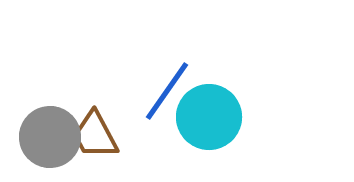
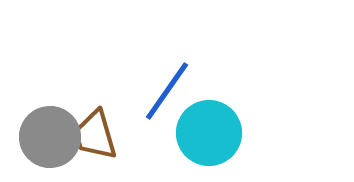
cyan circle: moved 16 px down
brown trapezoid: rotated 12 degrees clockwise
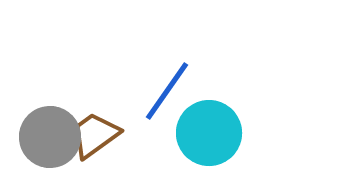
brown trapezoid: rotated 70 degrees clockwise
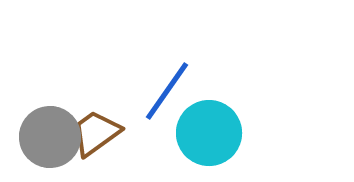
brown trapezoid: moved 1 px right, 2 px up
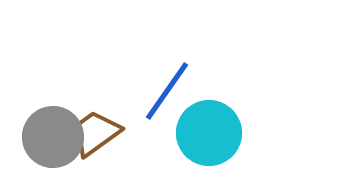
gray circle: moved 3 px right
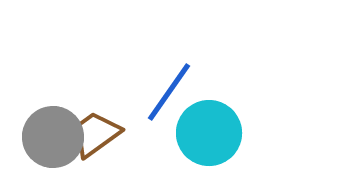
blue line: moved 2 px right, 1 px down
brown trapezoid: moved 1 px down
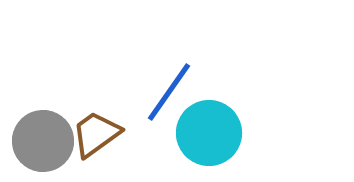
gray circle: moved 10 px left, 4 px down
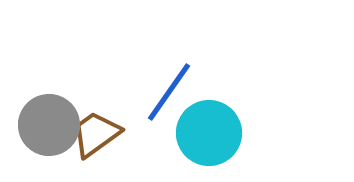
gray circle: moved 6 px right, 16 px up
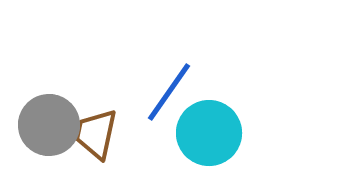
brown trapezoid: rotated 42 degrees counterclockwise
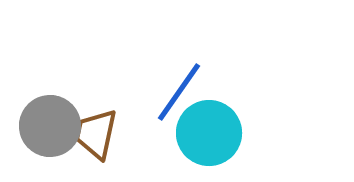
blue line: moved 10 px right
gray circle: moved 1 px right, 1 px down
